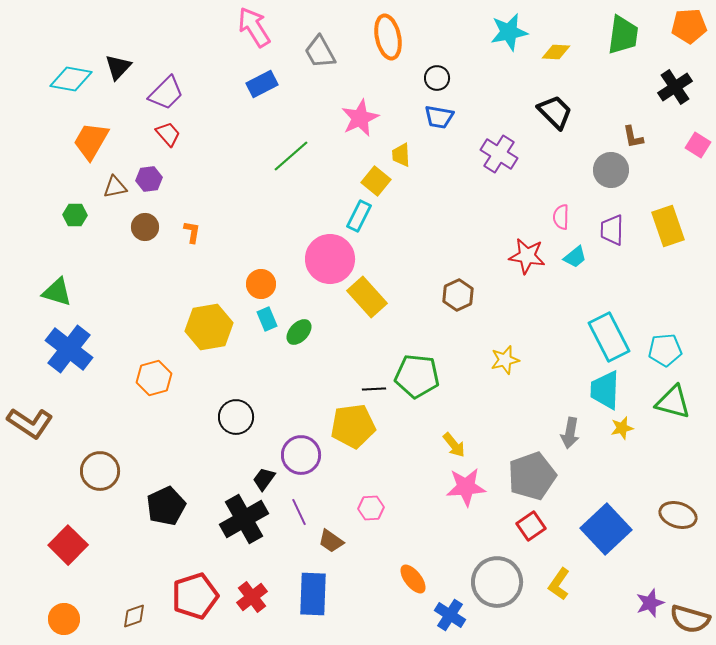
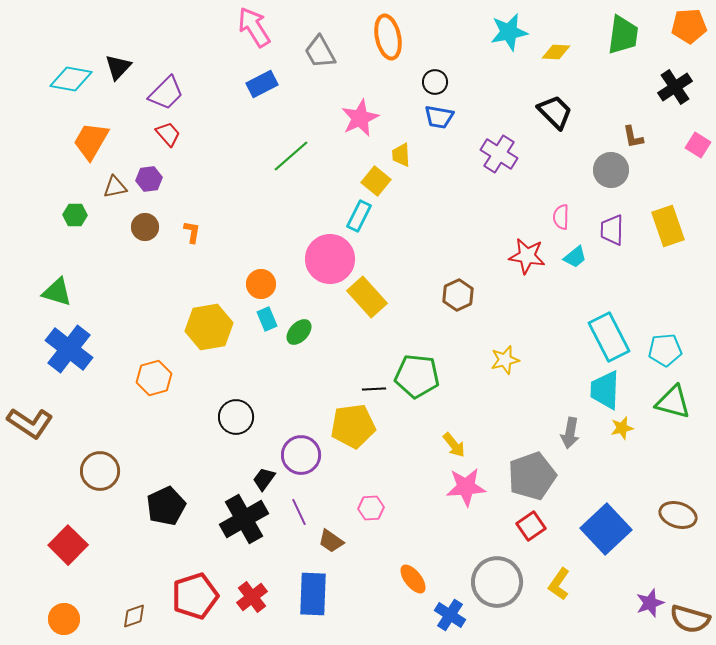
black circle at (437, 78): moved 2 px left, 4 px down
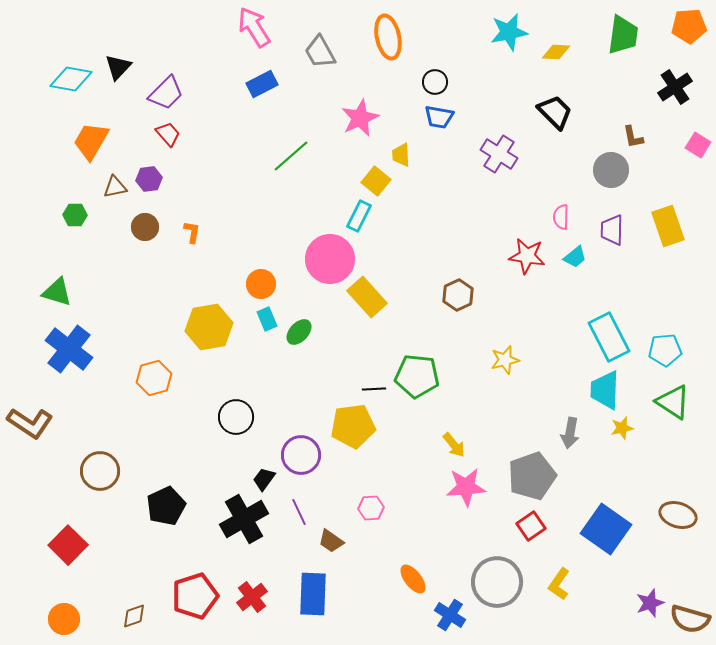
green triangle at (673, 402): rotated 18 degrees clockwise
blue square at (606, 529): rotated 12 degrees counterclockwise
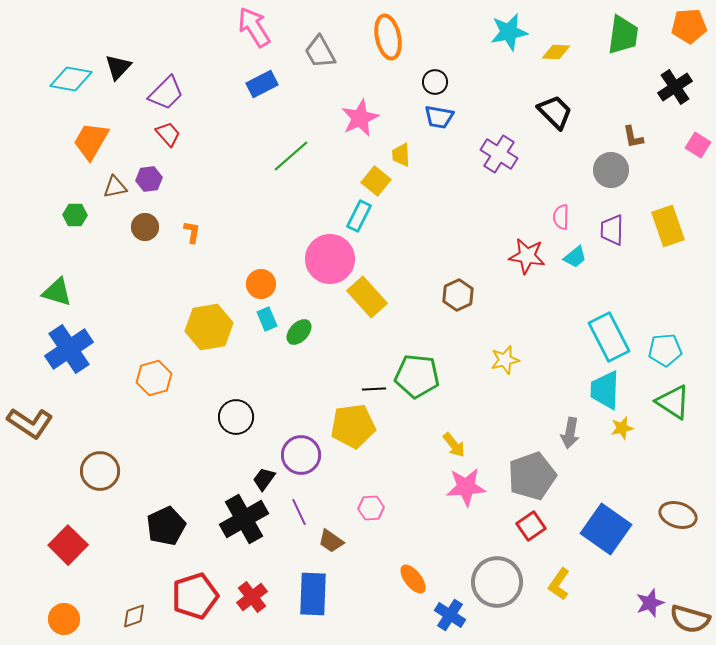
blue cross at (69, 349): rotated 18 degrees clockwise
black pentagon at (166, 506): moved 20 px down
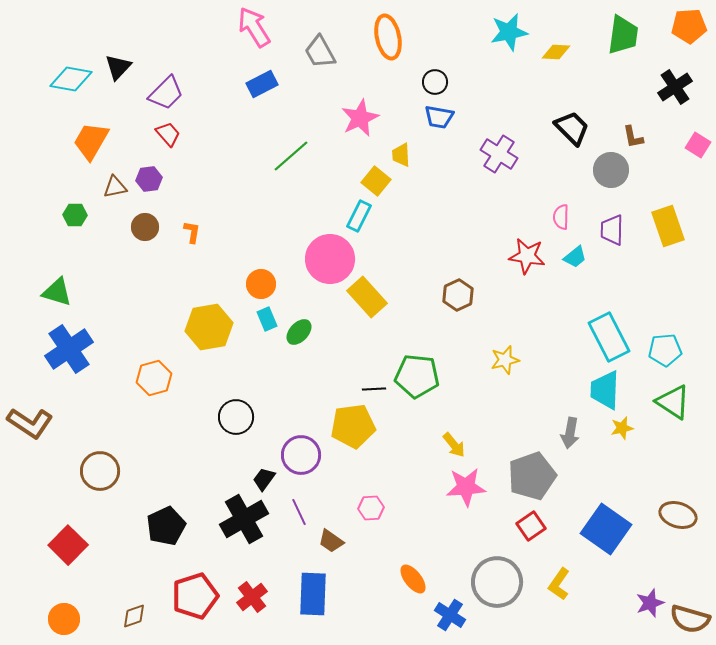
black trapezoid at (555, 112): moved 17 px right, 16 px down
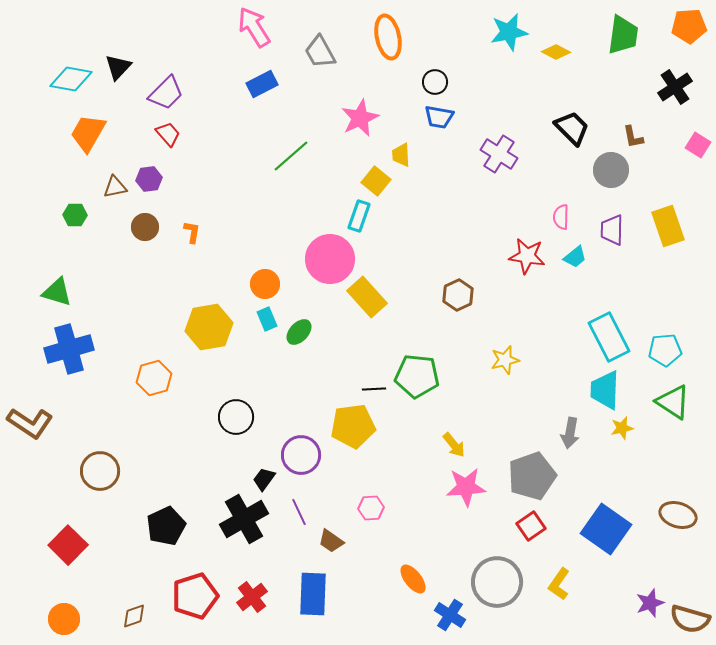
yellow diamond at (556, 52): rotated 24 degrees clockwise
orange trapezoid at (91, 141): moved 3 px left, 8 px up
cyan rectangle at (359, 216): rotated 8 degrees counterclockwise
orange circle at (261, 284): moved 4 px right
blue cross at (69, 349): rotated 18 degrees clockwise
